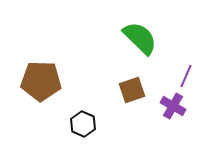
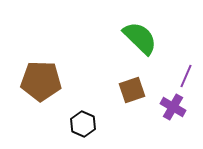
purple cross: moved 1 px down
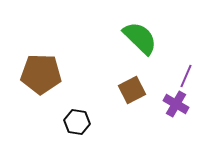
brown pentagon: moved 7 px up
brown square: rotated 8 degrees counterclockwise
purple cross: moved 3 px right, 3 px up
black hexagon: moved 6 px left, 2 px up; rotated 15 degrees counterclockwise
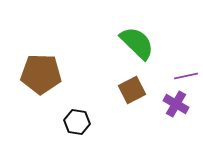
green semicircle: moved 3 px left, 5 px down
purple line: rotated 55 degrees clockwise
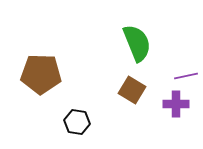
green semicircle: rotated 24 degrees clockwise
brown square: rotated 32 degrees counterclockwise
purple cross: rotated 30 degrees counterclockwise
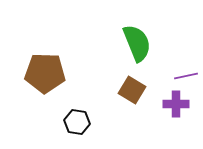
brown pentagon: moved 4 px right, 1 px up
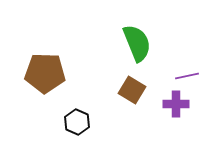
purple line: moved 1 px right
black hexagon: rotated 15 degrees clockwise
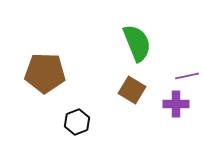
black hexagon: rotated 15 degrees clockwise
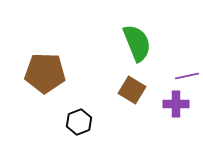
black hexagon: moved 2 px right
